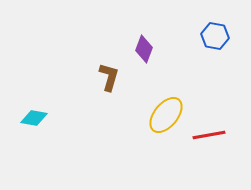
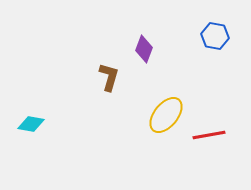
cyan diamond: moved 3 px left, 6 px down
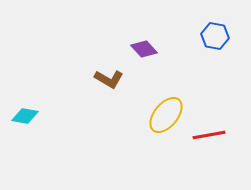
purple diamond: rotated 64 degrees counterclockwise
brown L-shape: moved 2 px down; rotated 104 degrees clockwise
cyan diamond: moved 6 px left, 8 px up
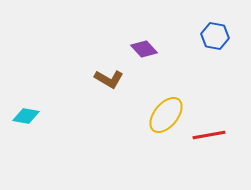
cyan diamond: moved 1 px right
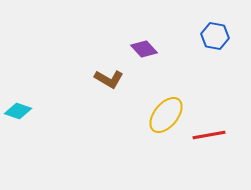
cyan diamond: moved 8 px left, 5 px up; rotated 8 degrees clockwise
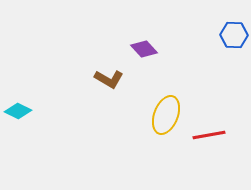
blue hexagon: moved 19 px right, 1 px up; rotated 8 degrees counterclockwise
cyan diamond: rotated 8 degrees clockwise
yellow ellipse: rotated 18 degrees counterclockwise
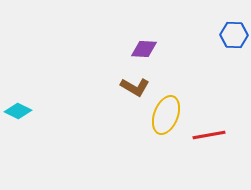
purple diamond: rotated 44 degrees counterclockwise
brown L-shape: moved 26 px right, 8 px down
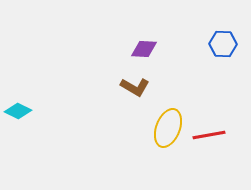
blue hexagon: moved 11 px left, 9 px down
yellow ellipse: moved 2 px right, 13 px down
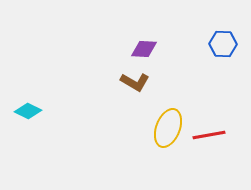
brown L-shape: moved 5 px up
cyan diamond: moved 10 px right
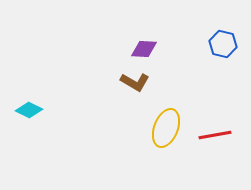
blue hexagon: rotated 12 degrees clockwise
cyan diamond: moved 1 px right, 1 px up
yellow ellipse: moved 2 px left
red line: moved 6 px right
